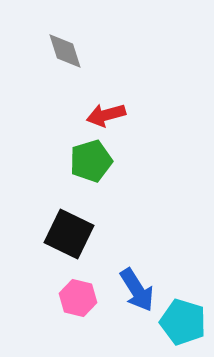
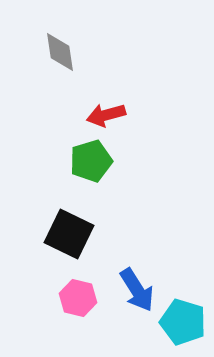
gray diamond: moved 5 px left, 1 px down; rotated 9 degrees clockwise
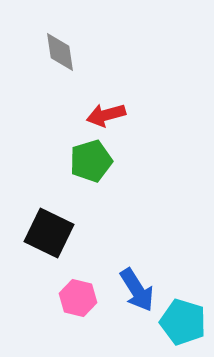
black square: moved 20 px left, 1 px up
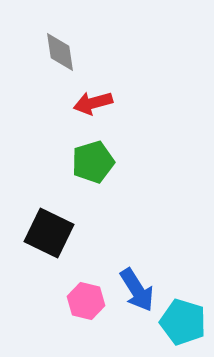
red arrow: moved 13 px left, 12 px up
green pentagon: moved 2 px right, 1 px down
pink hexagon: moved 8 px right, 3 px down
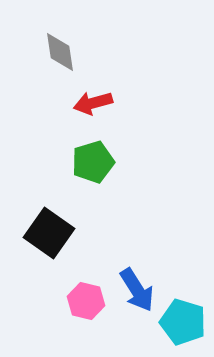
black square: rotated 9 degrees clockwise
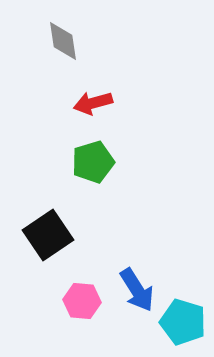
gray diamond: moved 3 px right, 11 px up
black square: moved 1 px left, 2 px down; rotated 21 degrees clockwise
pink hexagon: moved 4 px left; rotated 9 degrees counterclockwise
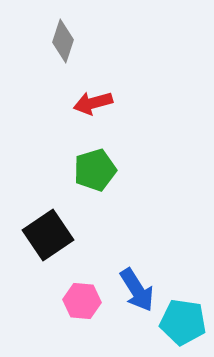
gray diamond: rotated 27 degrees clockwise
green pentagon: moved 2 px right, 8 px down
cyan pentagon: rotated 9 degrees counterclockwise
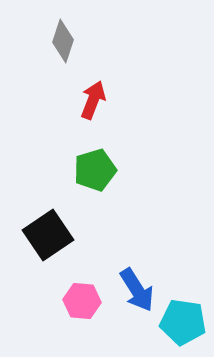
red arrow: moved 3 px up; rotated 126 degrees clockwise
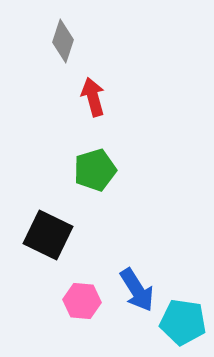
red arrow: moved 3 px up; rotated 36 degrees counterclockwise
black square: rotated 30 degrees counterclockwise
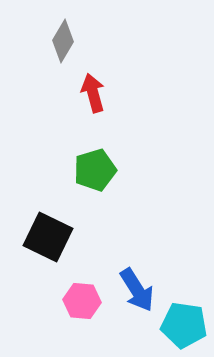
gray diamond: rotated 12 degrees clockwise
red arrow: moved 4 px up
black square: moved 2 px down
cyan pentagon: moved 1 px right, 3 px down
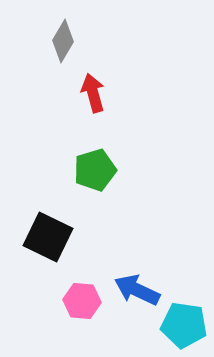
blue arrow: rotated 147 degrees clockwise
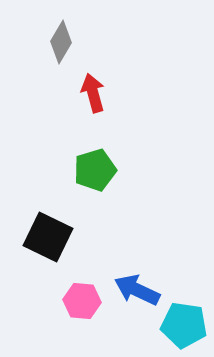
gray diamond: moved 2 px left, 1 px down
